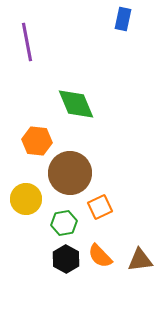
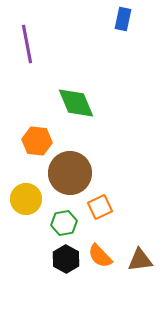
purple line: moved 2 px down
green diamond: moved 1 px up
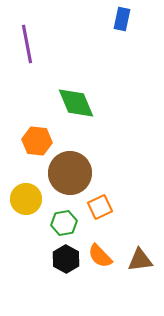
blue rectangle: moved 1 px left
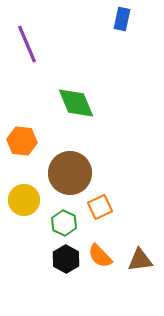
purple line: rotated 12 degrees counterclockwise
orange hexagon: moved 15 px left
yellow circle: moved 2 px left, 1 px down
green hexagon: rotated 25 degrees counterclockwise
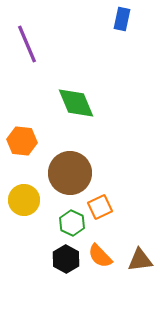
green hexagon: moved 8 px right
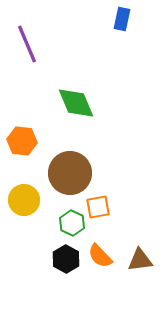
orange square: moved 2 px left; rotated 15 degrees clockwise
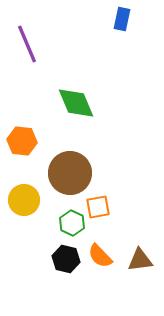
black hexagon: rotated 16 degrees counterclockwise
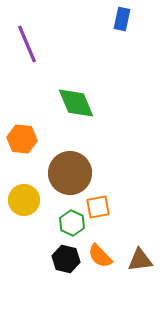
orange hexagon: moved 2 px up
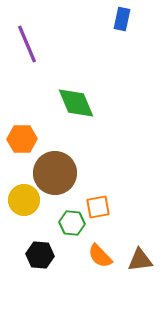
orange hexagon: rotated 8 degrees counterclockwise
brown circle: moved 15 px left
green hexagon: rotated 20 degrees counterclockwise
black hexagon: moved 26 px left, 4 px up; rotated 8 degrees counterclockwise
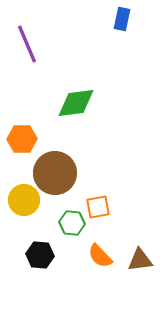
green diamond: rotated 75 degrees counterclockwise
